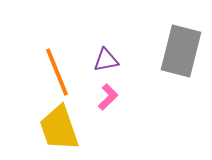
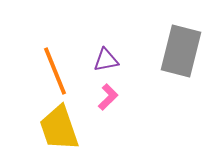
orange line: moved 2 px left, 1 px up
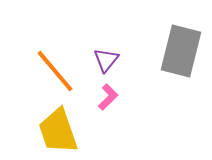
purple triangle: rotated 40 degrees counterclockwise
orange line: rotated 18 degrees counterclockwise
yellow trapezoid: moved 1 px left, 3 px down
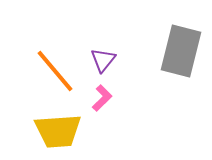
purple triangle: moved 3 px left
pink L-shape: moved 6 px left, 1 px down
yellow trapezoid: rotated 75 degrees counterclockwise
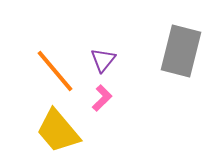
yellow trapezoid: rotated 54 degrees clockwise
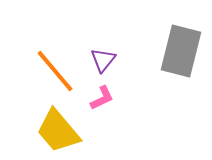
pink L-shape: rotated 20 degrees clockwise
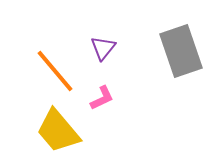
gray rectangle: rotated 33 degrees counterclockwise
purple triangle: moved 12 px up
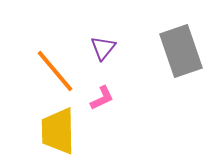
yellow trapezoid: rotated 39 degrees clockwise
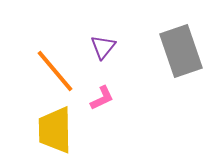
purple triangle: moved 1 px up
yellow trapezoid: moved 3 px left, 1 px up
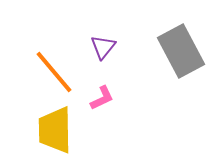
gray rectangle: rotated 9 degrees counterclockwise
orange line: moved 1 px left, 1 px down
